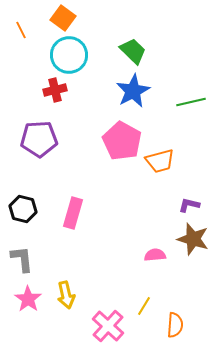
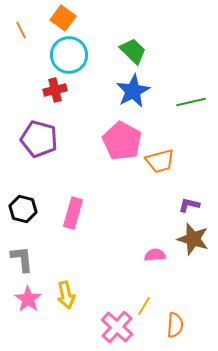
purple pentagon: rotated 18 degrees clockwise
pink cross: moved 9 px right, 1 px down
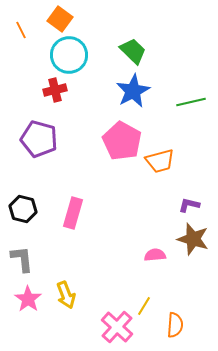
orange square: moved 3 px left, 1 px down
yellow arrow: rotated 8 degrees counterclockwise
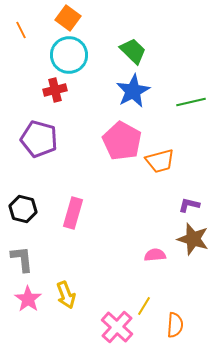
orange square: moved 8 px right, 1 px up
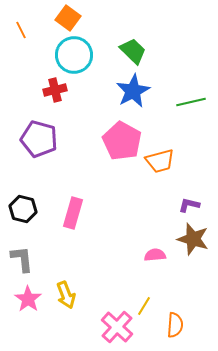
cyan circle: moved 5 px right
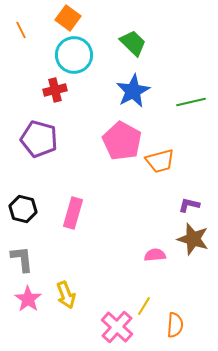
green trapezoid: moved 8 px up
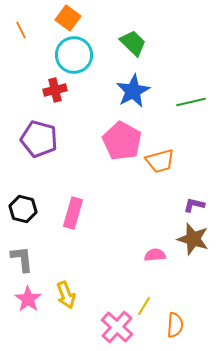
purple L-shape: moved 5 px right
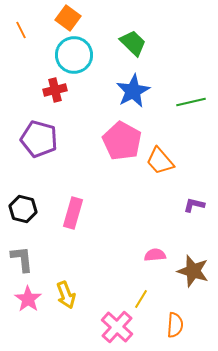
orange trapezoid: rotated 64 degrees clockwise
brown star: moved 32 px down
yellow line: moved 3 px left, 7 px up
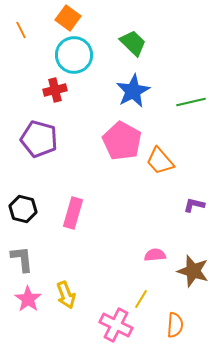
pink cross: moved 1 px left, 2 px up; rotated 16 degrees counterclockwise
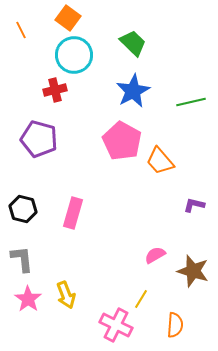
pink semicircle: rotated 25 degrees counterclockwise
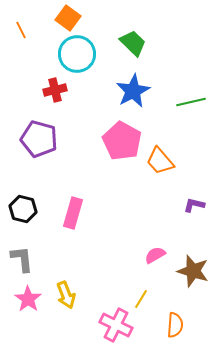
cyan circle: moved 3 px right, 1 px up
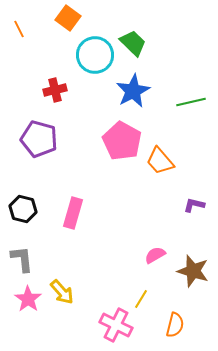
orange line: moved 2 px left, 1 px up
cyan circle: moved 18 px right, 1 px down
yellow arrow: moved 4 px left, 3 px up; rotated 20 degrees counterclockwise
orange semicircle: rotated 10 degrees clockwise
